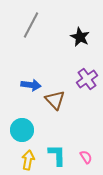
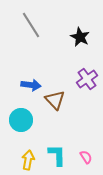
gray line: rotated 60 degrees counterclockwise
cyan circle: moved 1 px left, 10 px up
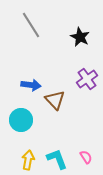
cyan L-shape: moved 4 px down; rotated 20 degrees counterclockwise
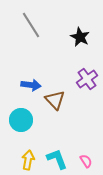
pink semicircle: moved 4 px down
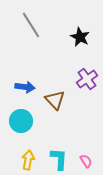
blue arrow: moved 6 px left, 2 px down
cyan circle: moved 1 px down
cyan L-shape: moved 2 px right; rotated 25 degrees clockwise
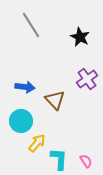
yellow arrow: moved 9 px right, 17 px up; rotated 30 degrees clockwise
